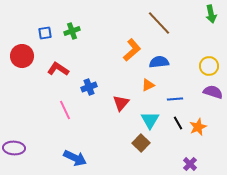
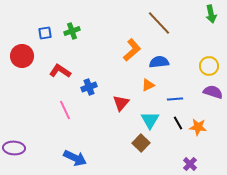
red L-shape: moved 2 px right, 2 px down
orange star: rotated 30 degrees clockwise
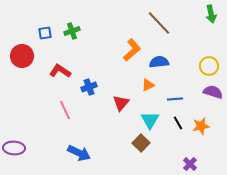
orange star: moved 3 px right, 1 px up; rotated 18 degrees counterclockwise
blue arrow: moved 4 px right, 5 px up
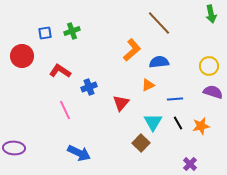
cyan triangle: moved 3 px right, 2 px down
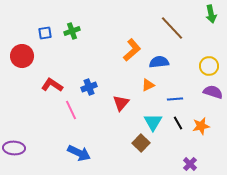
brown line: moved 13 px right, 5 px down
red L-shape: moved 8 px left, 14 px down
pink line: moved 6 px right
